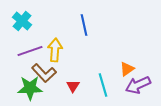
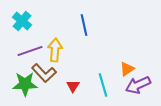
green star: moved 5 px left, 4 px up
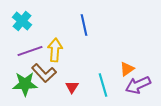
red triangle: moved 1 px left, 1 px down
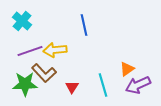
yellow arrow: rotated 100 degrees counterclockwise
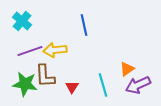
brown L-shape: moved 1 px right, 3 px down; rotated 40 degrees clockwise
green star: rotated 10 degrees clockwise
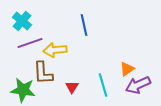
purple line: moved 8 px up
brown L-shape: moved 2 px left, 3 px up
green star: moved 2 px left, 6 px down
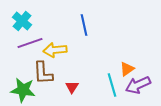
cyan line: moved 9 px right
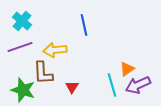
purple line: moved 10 px left, 4 px down
green star: rotated 10 degrees clockwise
